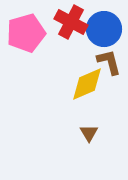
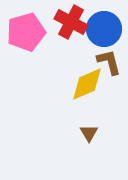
pink pentagon: moved 1 px up
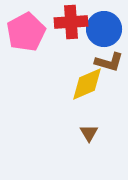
red cross: rotated 32 degrees counterclockwise
pink pentagon: rotated 12 degrees counterclockwise
brown L-shape: rotated 120 degrees clockwise
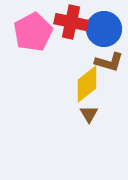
red cross: rotated 16 degrees clockwise
pink pentagon: moved 7 px right
yellow diamond: rotated 15 degrees counterclockwise
brown triangle: moved 19 px up
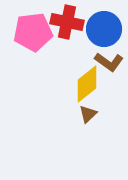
red cross: moved 4 px left
pink pentagon: rotated 21 degrees clockwise
brown L-shape: rotated 20 degrees clockwise
brown triangle: moved 1 px left; rotated 18 degrees clockwise
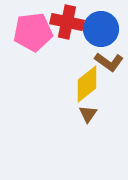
blue circle: moved 3 px left
brown triangle: rotated 12 degrees counterclockwise
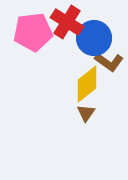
red cross: rotated 20 degrees clockwise
blue circle: moved 7 px left, 9 px down
brown triangle: moved 2 px left, 1 px up
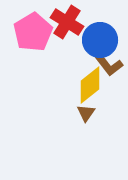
pink pentagon: rotated 24 degrees counterclockwise
blue circle: moved 6 px right, 2 px down
brown L-shape: moved 3 px down; rotated 16 degrees clockwise
yellow diamond: moved 3 px right, 1 px down
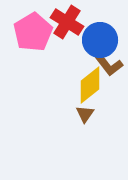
brown triangle: moved 1 px left, 1 px down
